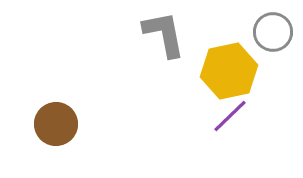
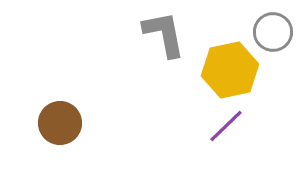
yellow hexagon: moved 1 px right, 1 px up
purple line: moved 4 px left, 10 px down
brown circle: moved 4 px right, 1 px up
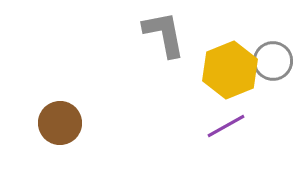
gray circle: moved 29 px down
yellow hexagon: rotated 10 degrees counterclockwise
purple line: rotated 15 degrees clockwise
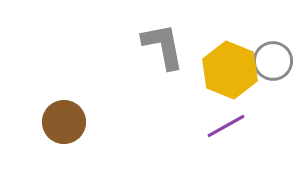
gray L-shape: moved 1 px left, 12 px down
yellow hexagon: rotated 16 degrees counterclockwise
brown circle: moved 4 px right, 1 px up
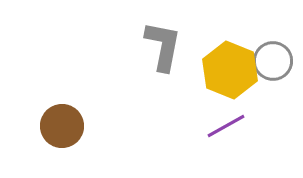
gray L-shape: rotated 22 degrees clockwise
brown circle: moved 2 px left, 4 px down
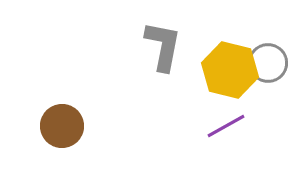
gray circle: moved 5 px left, 2 px down
yellow hexagon: rotated 8 degrees counterclockwise
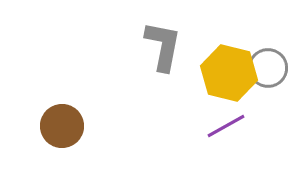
gray circle: moved 5 px down
yellow hexagon: moved 1 px left, 3 px down
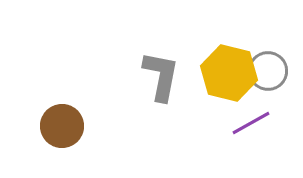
gray L-shape: moved 2 px left, 30 px down
gray circle: moved 3 px down
purple line: moved 25 px right, 3 px up
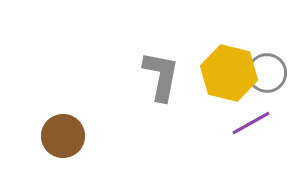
gray circle: moved 1 px left, 2 px down
brown circle: moved 1 px right, 10 px down
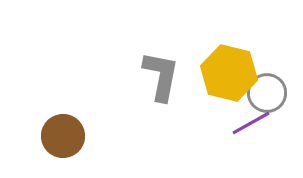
gray circle: moved 20 px down
